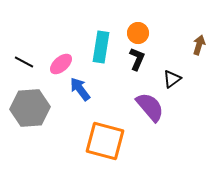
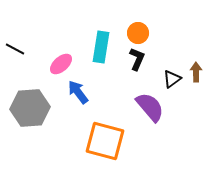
brown arrow: moved 3 px left, 27 px down; rotated 18 degrees counterclockwise
black line: moved 9 px left, 13 px up
blue arrow: moved 2 px left, 3 px down
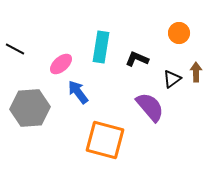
orange circle: moved 41 px right
black L-shape: rotated 90 degrees counterclockwise
orange square: moved 1 px up
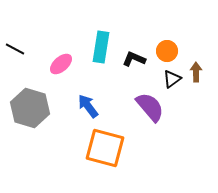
orange circle: moved 12 px left, 18 px down
black L-shape: moved 3 px left
blue arrow: moved 10 px right, 14 px down
gray hexagon: rotated 21 degrees clockwise
orange square: moved 8 px down
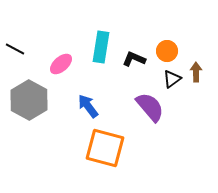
gray hexagon: moved 1 px left, 8 px up; rotated 12 degrees clockwise
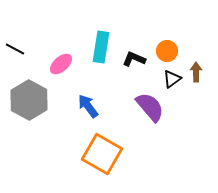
orange square: moved 3 px left, 6 px down; rotated 15 degrees clockwise
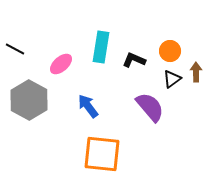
orange circle: moved 3 px right
black L-shape: moved 1 px down
orange square: rotated 24 degrees counterclockwise
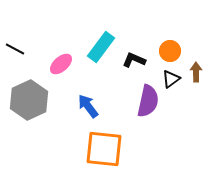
cyan rectangle: rotated 28 degrees clockwise
black triangle: moved 1 px left
gray hexagon: rotated 6 degrees clockwise
purple semicircle: moved 2 px left, 6 px up; rotated 52 degrees clockwise
orange square: moved 2 px right, 5 px up
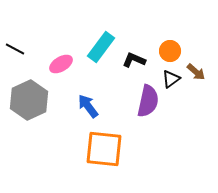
pink ellipse: rotated 10 degrees clockwise
brown arrow: rotated 132 degrees clockwise
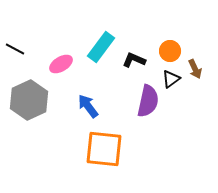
brown arrow: moved 1 px left, 3 px up; rotated 24 degrees clockwise
